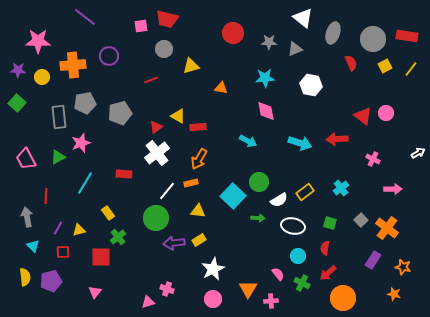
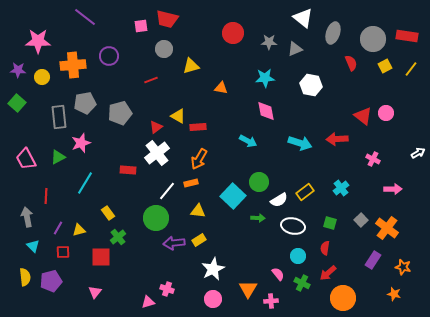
red rectangle at (124, 174): moved 4 px right, 4 px up
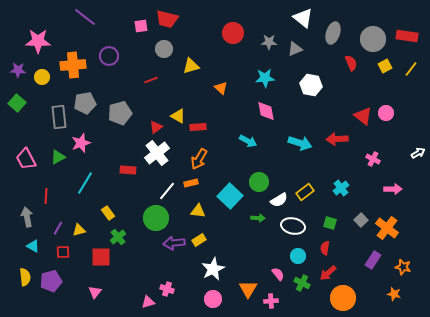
orange triangle at (221, 88): rotated 32 degrees clockwise
cyan square at (233, 196): moved 3 px left
cyan triangle at (33, 246): rotated 16 degrees counterclockwise
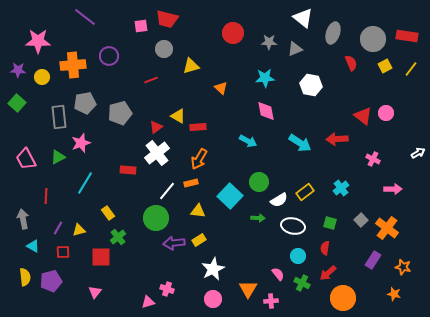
cyan arrow at (300, 143): rotated 15 degrees clockwise
gray arrow at (27, 217): moved 4 px left, 2 px down
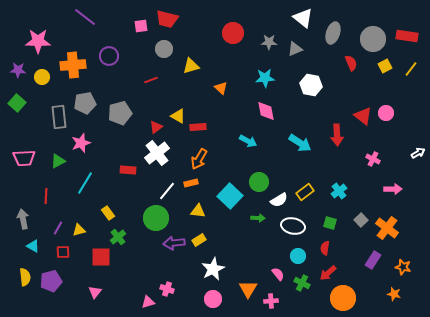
red arrow at (337, 139): moved 4 px up; rotated 90 degrees counterclockwise
green triangle at (58, 157): moved 4 px down
pink trapezoid at (26, 159): moved 2 px left, 1 px up; rotated 65 degrees counterclockwise
cyan cross at (341, 188): moved 2 px left, 3 px down
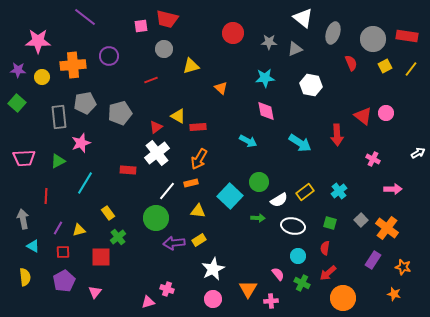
purple pentagon at (51, 281): moved 13 px right; rotated 15 degrees counterclockwise
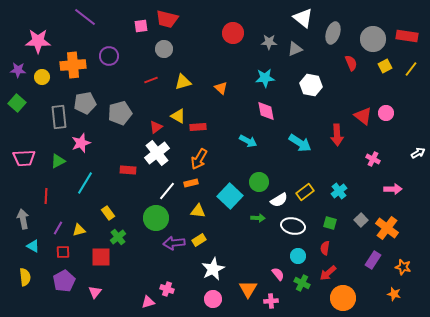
yellow triangle at (191, 66): moved 8 px left, 16 px down
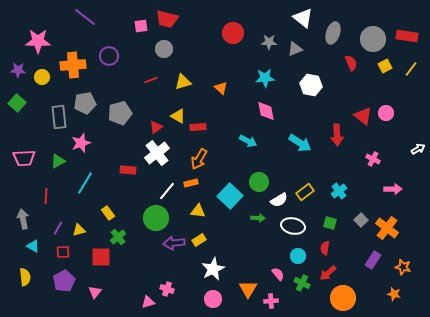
white arrow at (418, 153): moved 4 px up
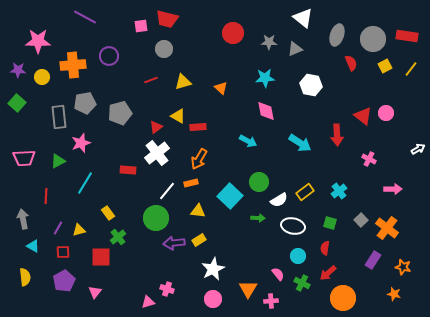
purple line at (85, 17): rotated 10 degrees counterclockwise
gray ellipse at (333, 33): moved 4 px right, 2 px down
pink cross at (373, 159): moved 4 px left
